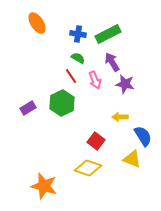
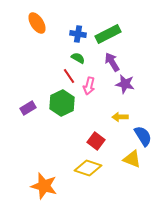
red line: moved 2 px left
pink arrow: moved 6 px left, 6 px down; rotated 36 degrees clockwise
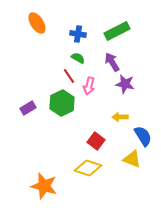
green rectangle: moved 9 px right, 3 px up
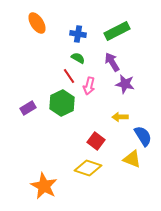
orange star: rotated 12 degrees clockwise
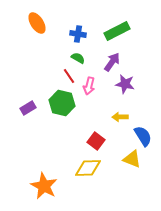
purple arrow: rotated 66 degrees clockwise
green hexagon: rotated 20 degrees counterclockwise
yellow diamond: rotated 20 degrees counterclockwise
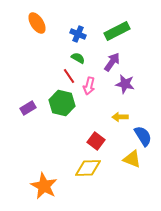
blue cross: rotated 14 degrees clockwise
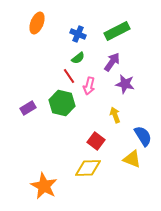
orange ellipse: rotated 55 degrees clockwise
green semicircle: rotated 112 degrees clockwise
yellow arrow: moved 5 px left, 2 px up; rotated 70 degrees clockwise
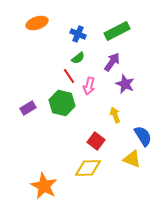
orange ellipse: rotated 50 degrees clockwise
purple star: rotated 12 degrees clockwise
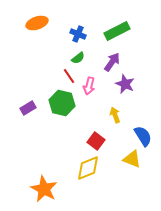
yellow diamond: rotated 20 degrees counterclockwise
orange star: moved 3 px down
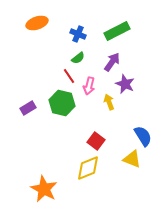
yellow arrow: moved 6 px left, 13 px up
